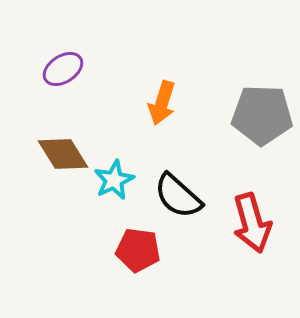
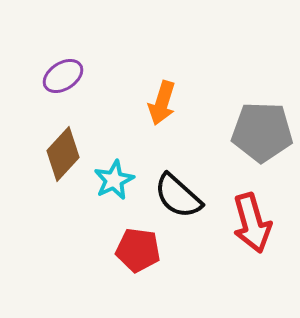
purple ellipse: moved 7 px down
gray pentagon: moved 17 px down
brown diamond: rotated 74 degrees clockwise
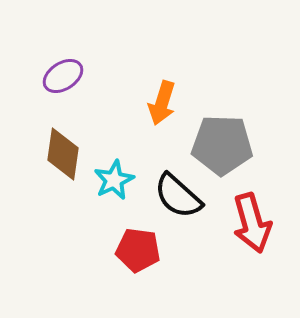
gray pentagon: moved 40 px left, 13 px down
brown diamond: rotated 34 degrees counterclockwise
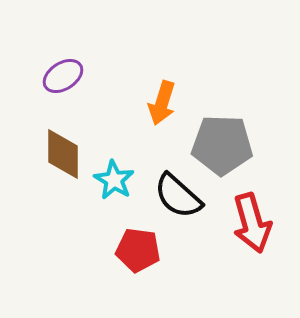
brown diamond: rotated 8 degrees counterclockwise
cyan star: rotated 15 degrees counterclockwise
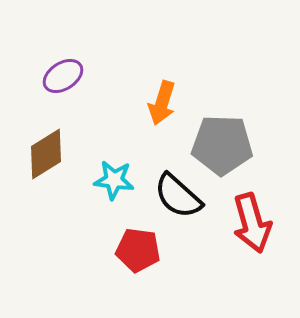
brown diamond: moved 17 px left; rotated 58 degrees clockwise
cyan star: rotated 24 degrees counterclockwise
